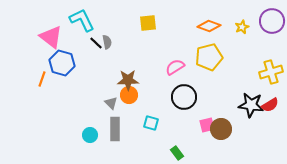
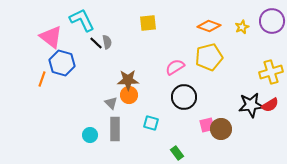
black star: rotated 15 degrees counterclockwise
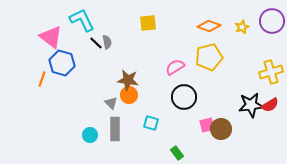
brown star: rotated 10 degrees clockwise
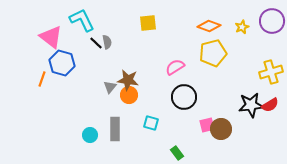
yellow pentagon: moved 4 px right, 4 px up
gray triangle: moved 1 px left, 16 px up; rotated 24 degrees clockwise
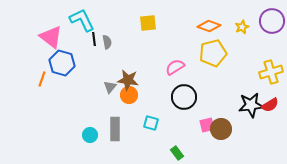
black line: moved 2 px left, 4 px up; rotated 40 degrees clockwise
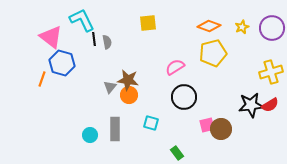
purple circle: moved 7 px down
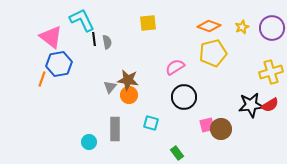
blue hexagon: moved 3 px left, 1 px down; rotated 25 degrees counterclockwise
cyan circle: moved 1 px left, 7 px down
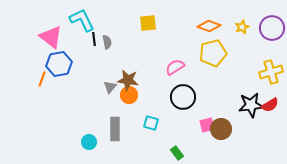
black circle: moved 1 px left
